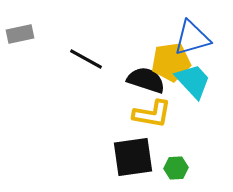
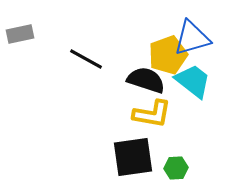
yellow pentagon: moved 3 px left, 7 px up; rotated 12 degrees counterclockwise
cyan trapezoid: rotated 9 degrees counterclockwise
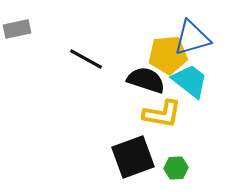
gray rectangle: moved 3 px left, 5 px up
yellow pentagon: rotated 15 degrees clockwise
cyan trapezoid: moved 3 px left
yellow L-shape: moved 10 px right
black square: rotated 12 degrees counterclockwise
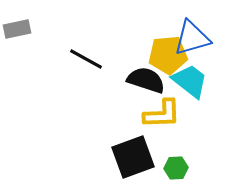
yellow L-shape: rotated 12 degrees counterclockwise
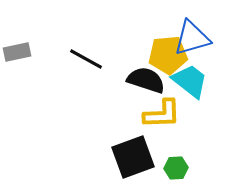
gray rectangle: moved 23 px down
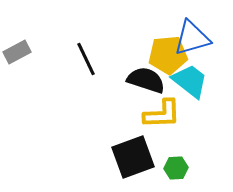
gray rectangle: rotated 16 degrees counterclockwise
black line: rotated 36 degrees clockwise
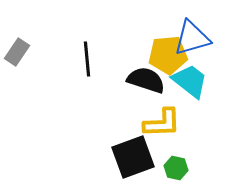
gray rectangle: rotated 28 degrees counterclockwise
black line: moved 1 px right; rotated 20 degrees clockwise
yellow L-shape: moved 9 px down
green hexagon: rotated 15 degrees clockwise
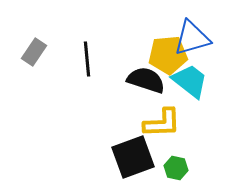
gray rectangle: moved 17 px right
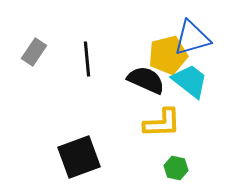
yellow pentagon: rotated 9 degrees counterclockwise
black semicircle: rotated 6 degrees clockwise
black square: moved 54 px left
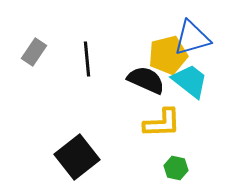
black square: moved 2 px left; rotated 18 degrees counterclockwise
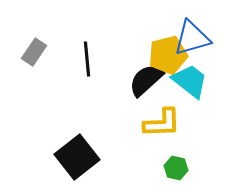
black semicircle: rotated 66 degrees counterclockwise
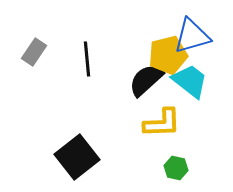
blue triangle: moved 2 px up
